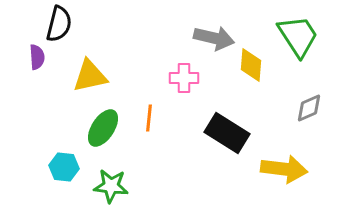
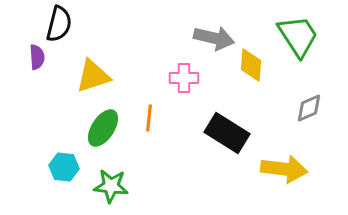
yellow triangle: moved 3 px right; rotated 6 degrees counterclockwise
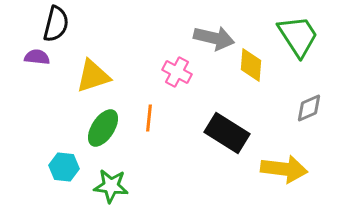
black semicircle: moved 3 px left
purple semicircle: rotated 80 degrees counterclockwise
pink cross: moved 7 px left, 6 px up; rotated 28 degrees clockwise
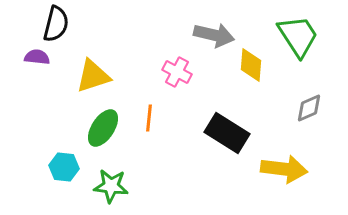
gray arrow: moved 3 px up
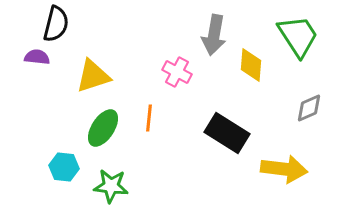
gray arrow: rotated 87 degrees clockwise
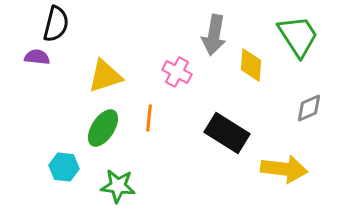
yellow triangle: moved 12 px right
green star: moved 7 px right
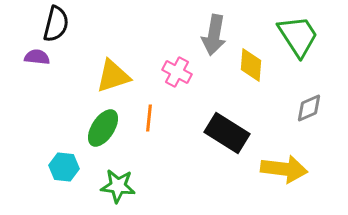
yellow triangle: moved 8 px right
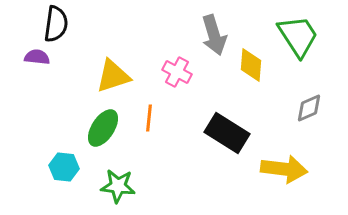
black semicircle: rotated 6 degrees counterclockwise
gray arrow: rotated 27 degrees counterclockwise
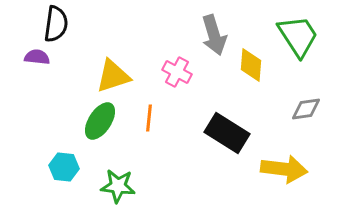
gray diamond: moved 3 px left, 1 px down; rotated 16 degrees clockwise
green ellipse: moved 3 px left, 7 px up
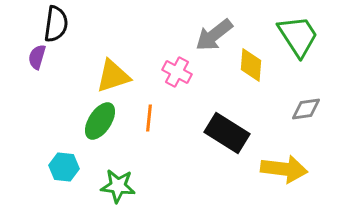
gray arrow: rotated 69 degrees clockwise
purple semicircle: rotated 80 degrees counterclockwise
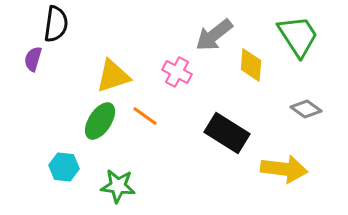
purple semicircle: moved 4 px left, 2 px down
gray diamond: rotated 44 degrees clockwise
orange line: moved 4 px left, 2 px up; rotated 60 degrees counterclockwise
